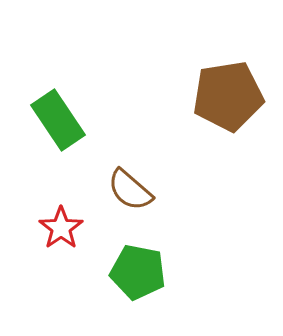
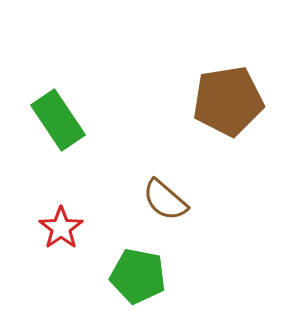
brown pentagon: moved 5 px down
brown semicircle: moved 35 px right, 10 px down
green pentagon: moved 4 px down
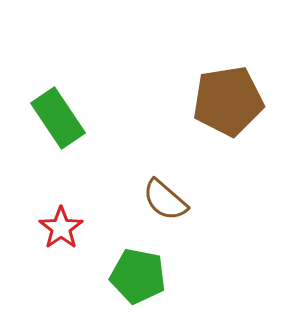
green rectangle: moved 2 px up
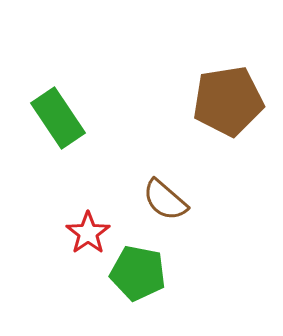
red star: moved 27 px right, 5 px down
green pentagon: moved 3 px up
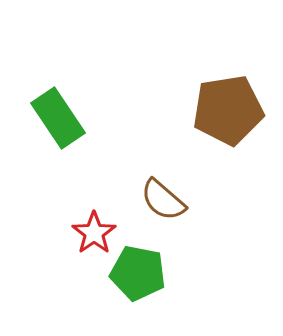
brown pentagon: moved 9 px down
brown semicircle: moved 2 px left
red star: moved 6 px right
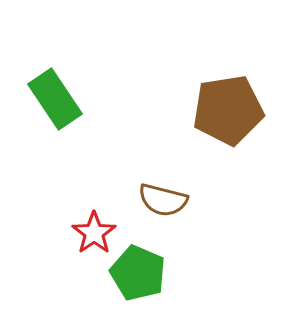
green rectangle: moved 3 px left, 19 px up
brown semicircle: rotated 27 degrees counterclockwise
green pentagon: rotated 12 degrees clockwise
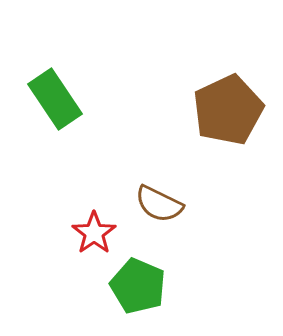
brown pentagon: rotated 16 degrees counterclockwise
brown semicircle: moved 4 px left, 4 px down; rotated 12 degrees clockwise
green pentagon: moved 13 px down
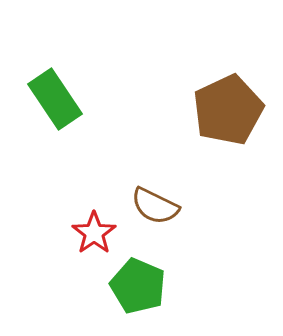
brown semicircle: moved 4 px left, 2 px down
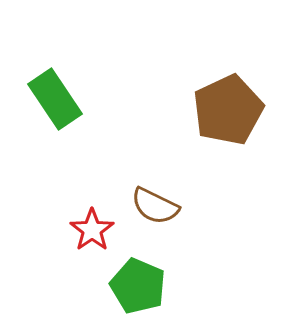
red star: moved 2 px left, 3 px up
